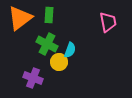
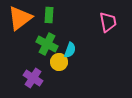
purple cross: rotated 12 degrees clockwise
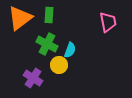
yellow circle: moved 3 px down
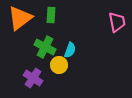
green rectangle: moved 2 px right
pink trapezoid: moved 9 px right
green cross: moved 2 px left, 3 px down
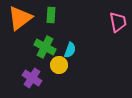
pink trapezoid: moved 1 px right
purple cross: moved 1 px left
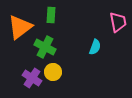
orange triangle: moved 9 px down
cyan semicircle: moved 25 px right, 3 px up
yellow circle: moved 6 px left, 7 px down
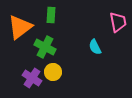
cyan semicircle: rotated 133 degrees clockwise
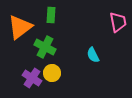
cyan semicircle: moved 2 px left, 8 px down
yellow circle: moved 1 px left, 1 px down
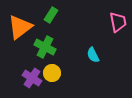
green rectangle: rotated 28 degrees clockwise
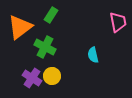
cyan semicircle: rotated 14 degrees clockwise
yellow circle: moved 3 px down
